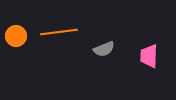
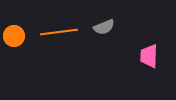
orange circle: moved 2 px left
gray semicircle: moved 22 px up
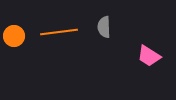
gray semicircle: rotated 110 degrees clockwise
pink trapezoid: rotated 60 degrees counterclockwise
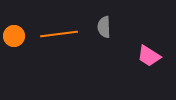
orange line: moved 2 px down
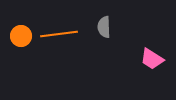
orange circle: moved 7 px right
pink trapezoid: moved 3 px right, 3 px down
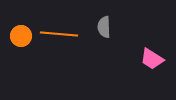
orange line: rotated 12 degrees clockwise
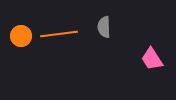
orange line: rotated 12 degrees counterclockwise
pink trapezoid: rotated 25 degrees clockwise
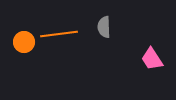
orange circle: moved 3 px right, 6 px down
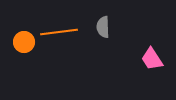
gray semicircle: moved 1 px left
orange line: moved 2 px up
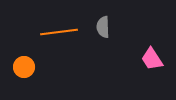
orange circle: moved 25 px down
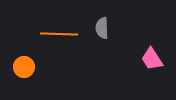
gray semicircle: moved 1 px left, 1 px down
orange line: moved 2 px down; rotated 9 degrees clockwise
